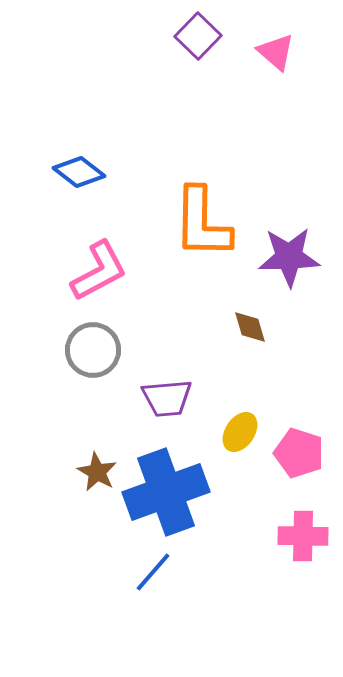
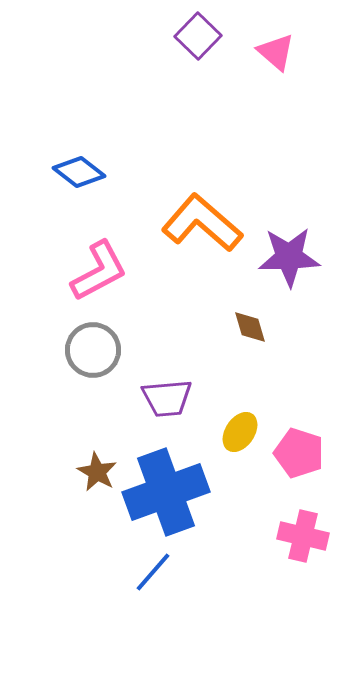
orange L-shape: rotated 130 degrees clockwise
pink cross: rotated 12 degrees clockwise
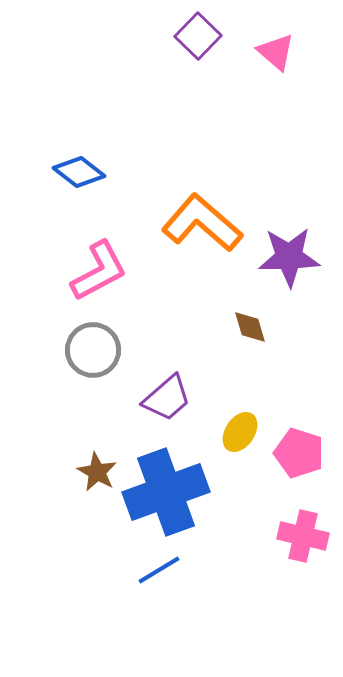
purple trapezoid: rotated 36 degrees counterclockwise
blue line: moved 6 px right, 2 px up; rotated 18 degrees clockwise
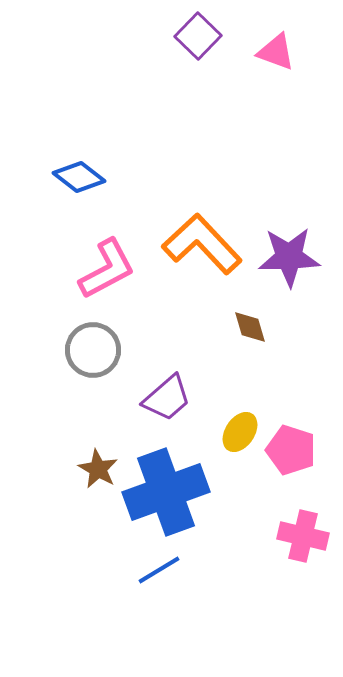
pink triangle: rotated 21 degrees counterclockwise
blue diamond: moved 5 px down
orange L-shape: moved 21 px down; rotated 6 degrees clockwise
pink L-shape: moved 8 px right, 2 px up
pink pentagon: moved 8 px left, 3 px up
brown star: moved 1 px right, 3 px up
